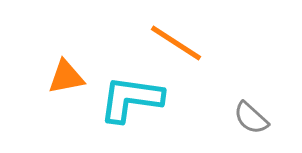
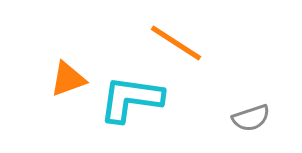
orange triangle: moved 2 px right, 2 px down; rotated 9 degrees counterclockwise
gray semicircle: rotated 60 degrees counterclockwise
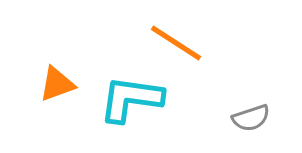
orange triangle: moved 11 px left, 5 px down
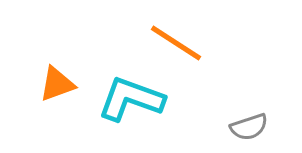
cyan L-shape: rotated 12 degrees clockwise
gray semicircle: moved 2 px left, 9 px down
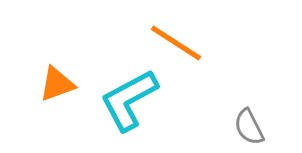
cyan L-shape: moved 2 px left, 1 px down; rotated 48 degrees counterclockwise
gray semicircle: rotated 81 degrees clockwise
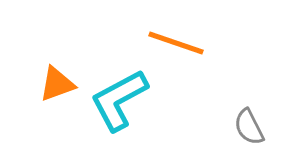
orange line: rotated 14 degrees counterclockwise
cyan L-shape: moved 10 px left
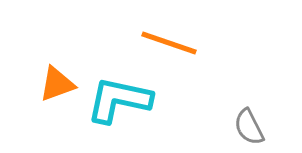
orange line: moved 7 px left
cyan L-shape: rotated 40 degrees clockwise
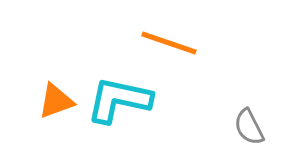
orange triangle: moved 1 px left, 17 px down
